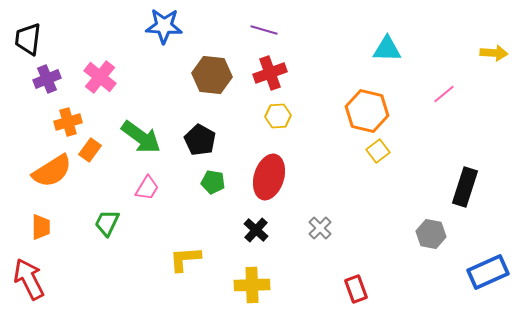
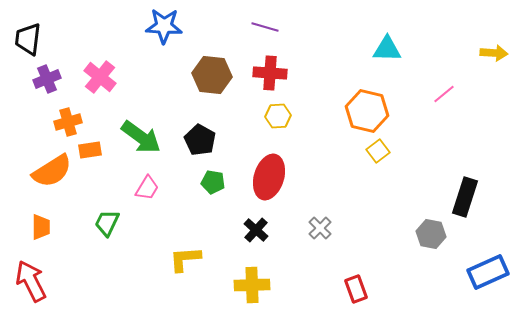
purple line: moved 1 px right, 3 px up
red cross: rotated 24 degrees clockwise
orange rectangle: rotated 45 degrees clockwise
black rectangle: moved 10 px down
red arrow: moved 2 px right, 2 px down
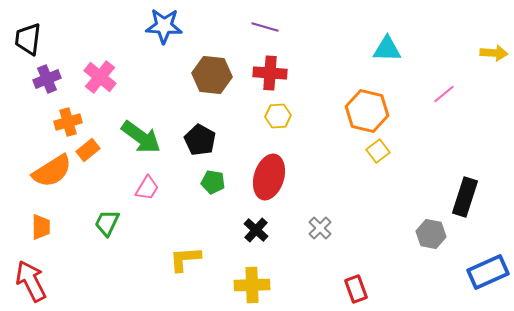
orange rectangle: moved 2 px left; rotated 30 degrees counterclockwise
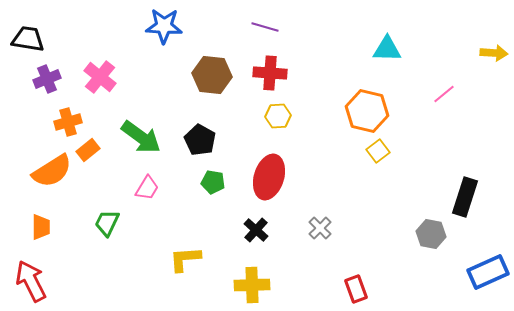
black trapezoid: rotated 92 degrees clockwise
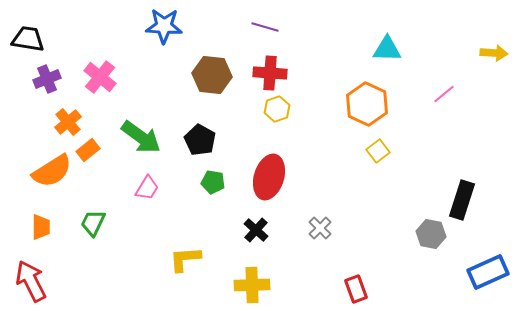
orange hexagon: moved 7 px up; rotated 12 degrees clockwise
yellow hexagon: moved 1 px left, 7 px up; rotated 15 degrees counterclockwise
orange cross: rotated 24 degrees counterclockwise
black rectangle: moved 3 px left, 3 px down
green trapezoid: moved 14 px left
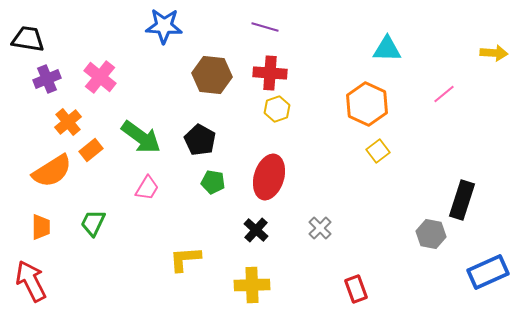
orange rectangle: moved 3 px right
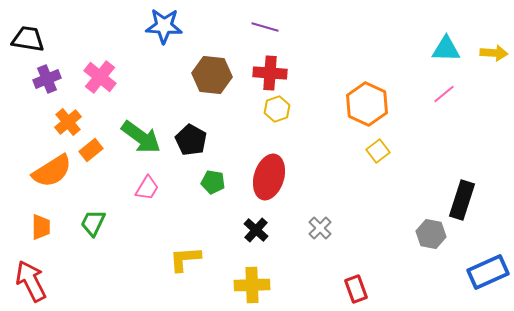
cyan triangle: moved 59 px right
black pentagon: moved 9 px left
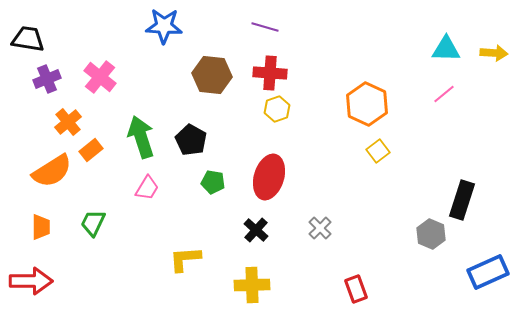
green arrow: rotated 144 degrees counterclockwise
gray hexagon: rotated 12 degrees clockwise
red arrow: rotated 117 degrees clockwise
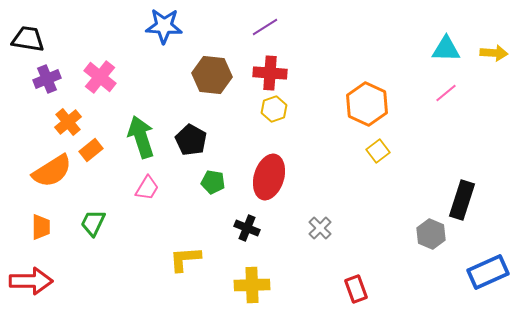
purple line: rotated 48 degrees counterclockwise
pink line: moved 2 px right, 1 px up
yellow hexagon: moved 3 px left
black cross: moved 9 px left, 2 px up; rotated 20 degrees counterclockwise
